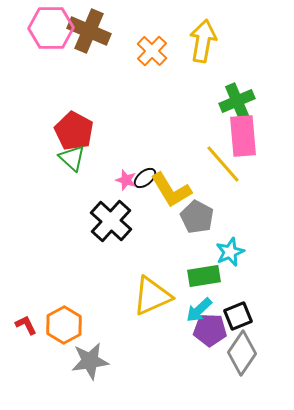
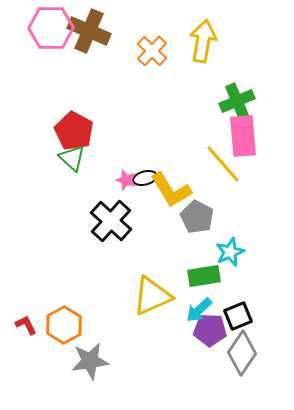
black ellipse: rotated 25 degrees clockwise
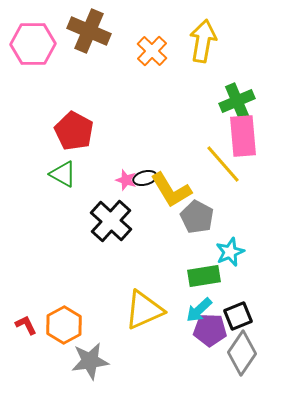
pink hexagon: moved 18 px left, 16 px down
green triangle: moved 9 px left, 16 px down; rotated 12 degrees counterclockwise
yellow triangle: moved 8 px left, 14 px down
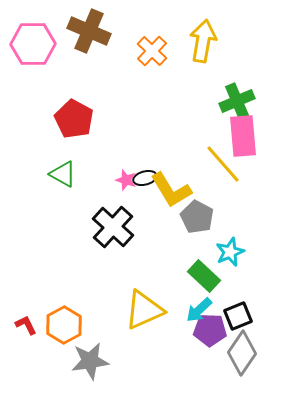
red pentagon: moved 12 px up
black cross: moved 2 px right, 6 px down
green rectangle: rotated 52 degrees clockwise
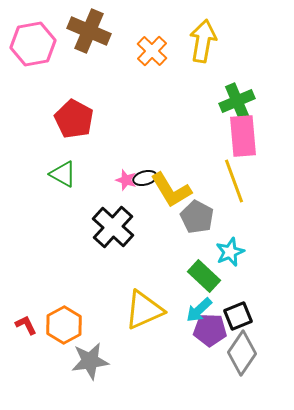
pink hexagon: rotated 9 degrees counterclockwise
yellow line: moved 11 px right, 17 px down; rotated 21 degrees clockwise
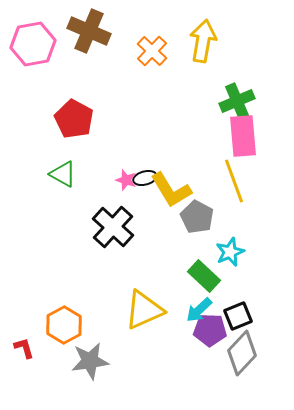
red L-shape: moved 2 px left, 23 px down; rotated 10 degrees clockwise
gray diamond: rotated 9 degrees clockwise
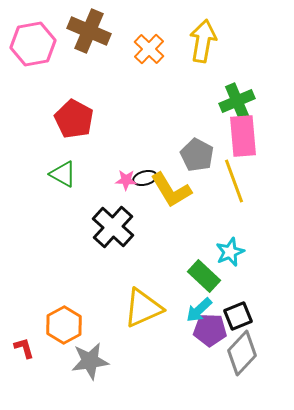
orange cross: moved 3 px left, 2 px up
pink star: rotated 15 degrees counterclockwise
gray pentagon: moved 62 px up
yellow triangle: moved 1 px left, 2 px up
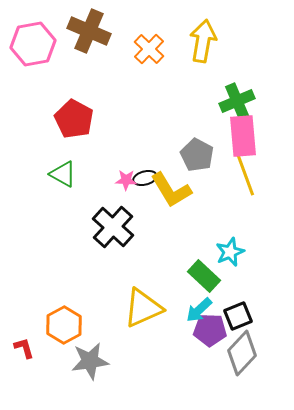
yellow line: moved 11 px right, 7 px up
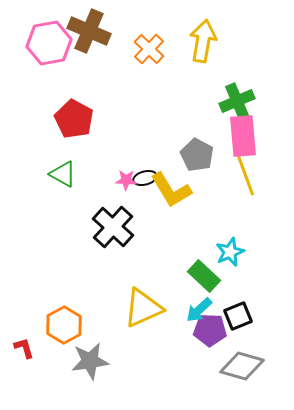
pink hexagon: moved 16 px right, 1 px up
gray diamond: moved 13 px down; rotated 63 degrees clockwise
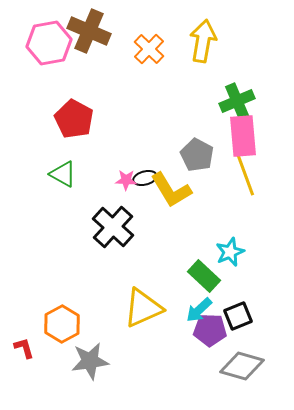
orange hexagon: moved 2 px left, 1 px up
